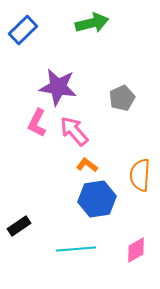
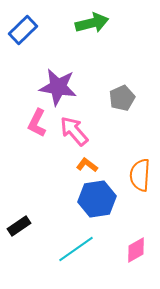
cyan line: rotated 30 degrees counterclockwise
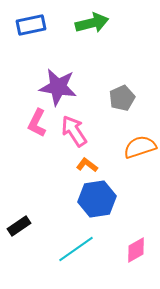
blue rectangle: moved 8 px right, 5 px up; rotated 32 degrees clockwise
pink arrow: rotated 8 degrees clockwise
orange semicircle: moved 28 px up; rotated 68 degrees clockwise
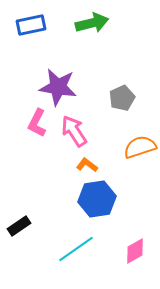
pink diamond: moved 1 px left, 1 px down
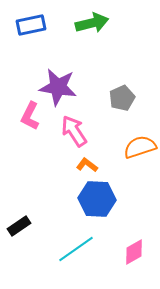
pink L-shape: moved 7 px left, 7 px up
blue hexagon: rotated 12 degrees clockwise
pink diamond: moved 1 px left, 1 px down
